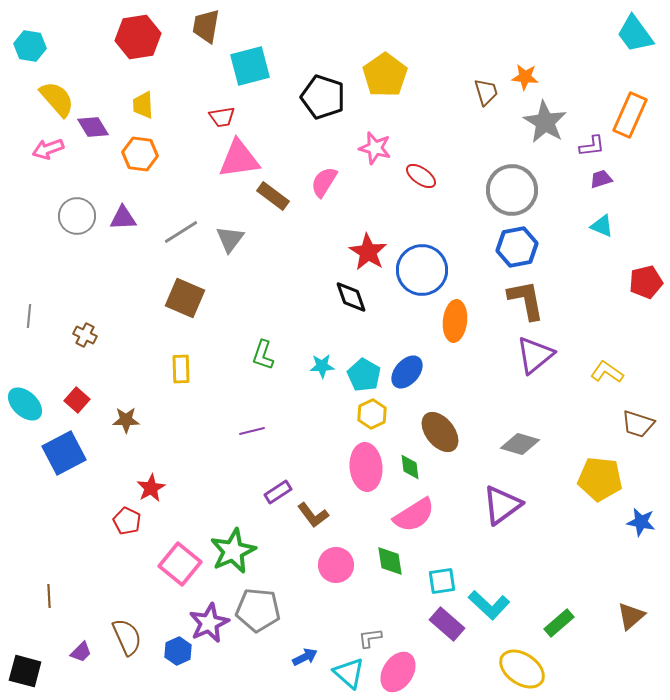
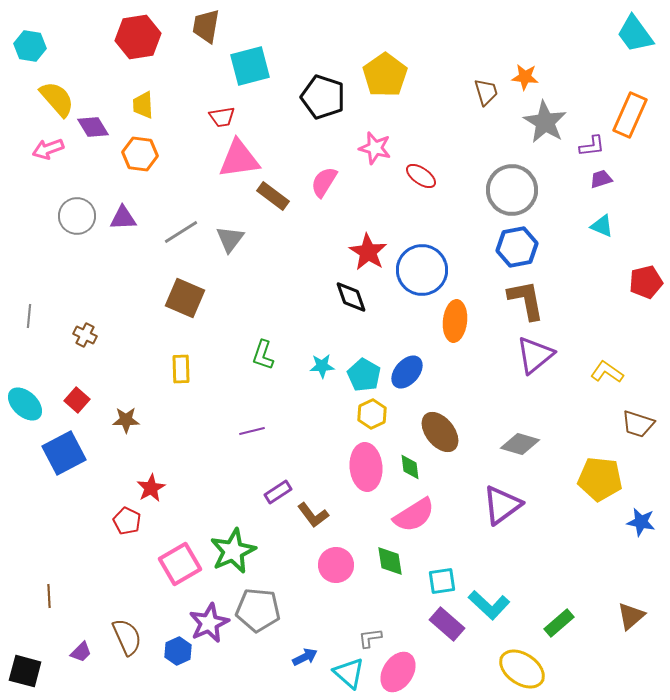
pink square at (180, 564): rotated 21 degrees clockwise
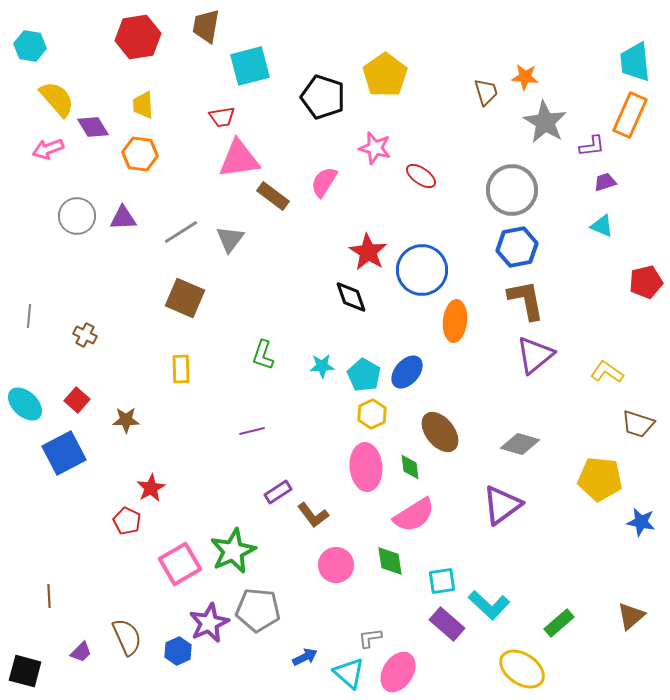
cyan trapezoid at (635, 34): moved 28 px down; rotated 30 degrees clockwise
purple trapezoid at (601, 179): moved 4 px right, 3 px down
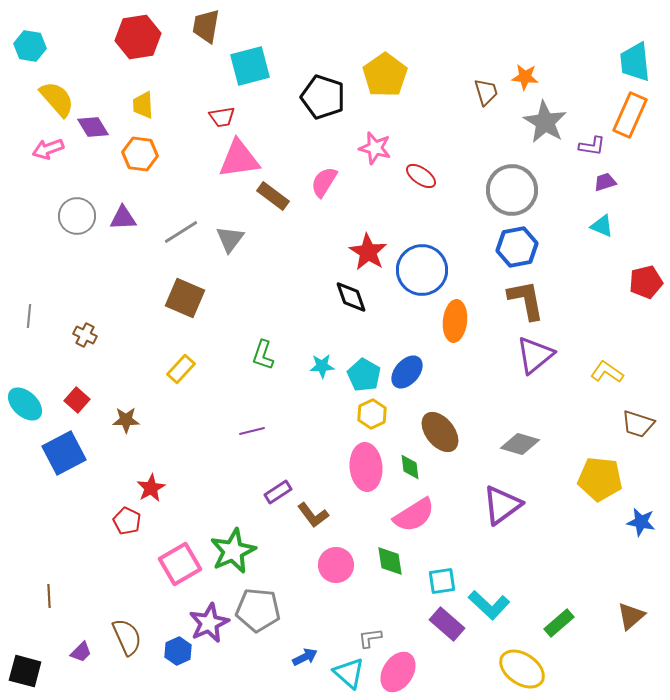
purple L-shape at (592, 146): rotated 16 degrees clockwise
yellow rectangle at (181, 369): rotated 44 degrees clockwise
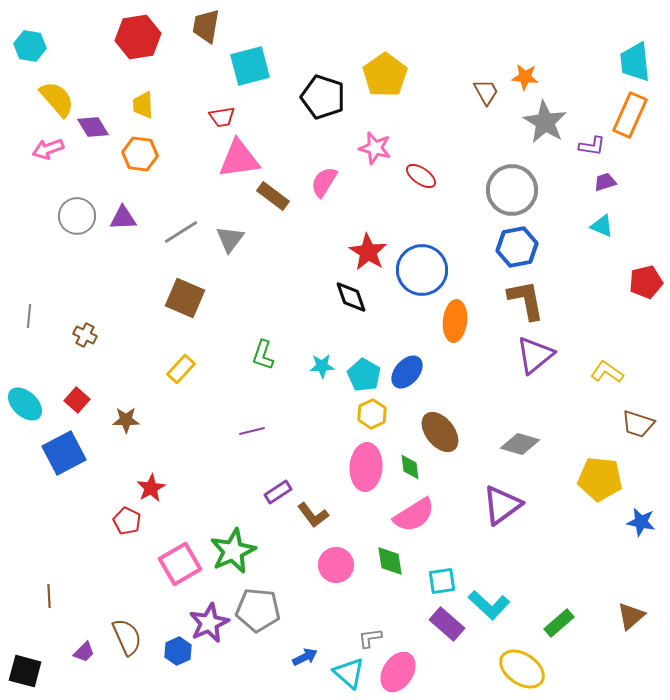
brown trapezoid at (486, 92): rotated 12 degrees counterclockwise
pink ellipse at (366, 467): rotated 9 degrees clockwise
purple trapezoid at (81, 652): moved 3 px right
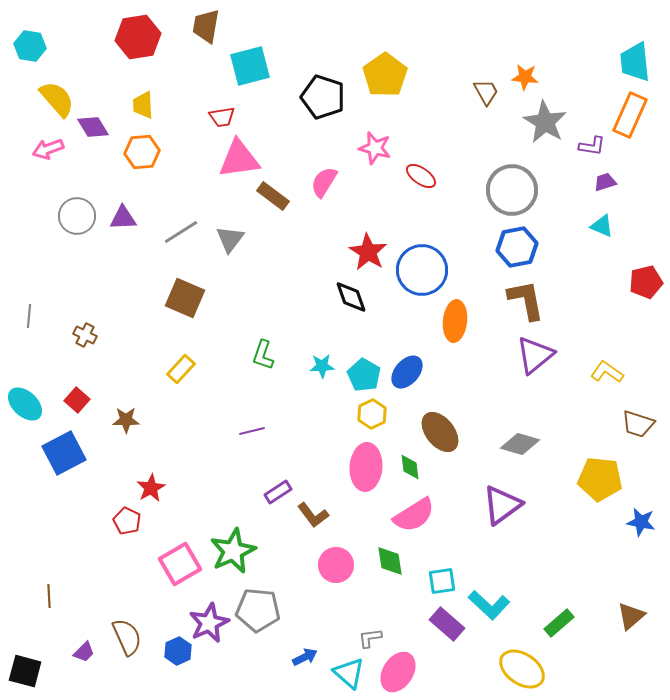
orange hexagon at (140, 154): moved 2 px right, 2 px up; rotated 12 degrees counterclockwise
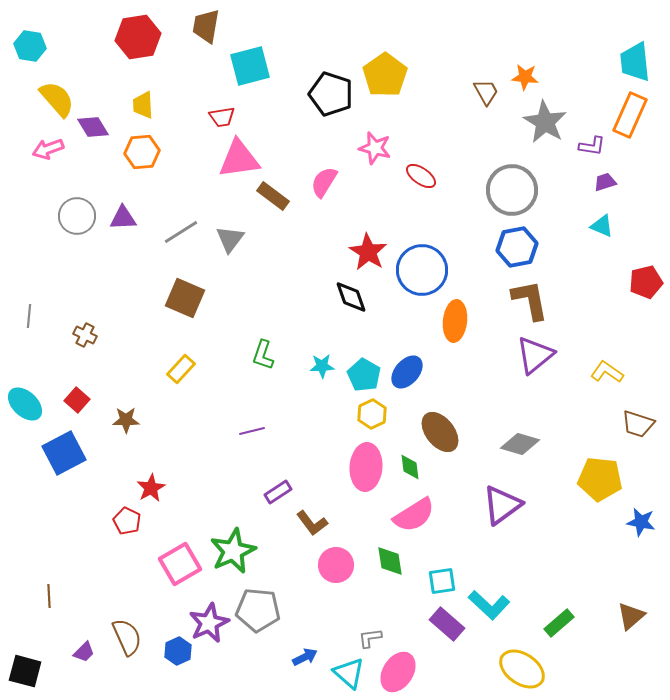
black pentagon at (323, 97): moved 8 px right, 3 px up
brown L-shape at (526, 300): moved 4 px right
brown L-shape at (313, 515): moved 1 px left, 8 px down
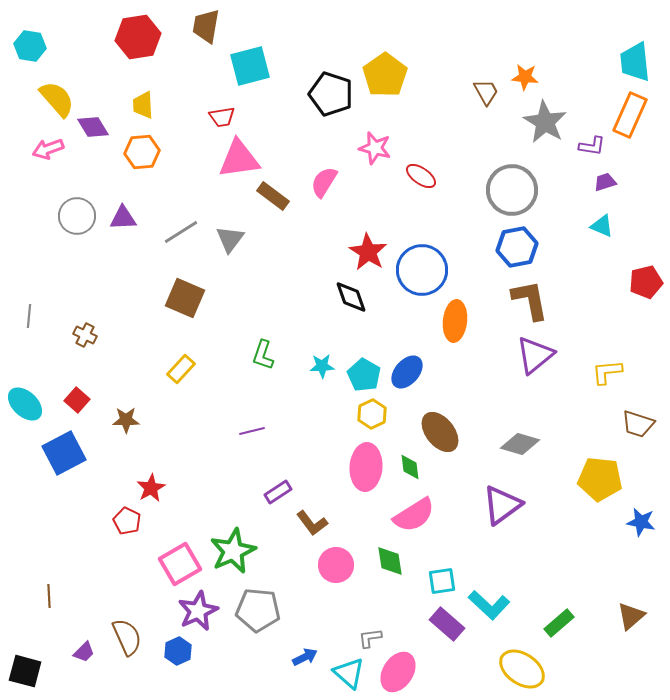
yellow L-shape at (607, 372): rotated 40 degrees counterclockwise
purple star at (209, 623): moved 11 px left, 12 px up
